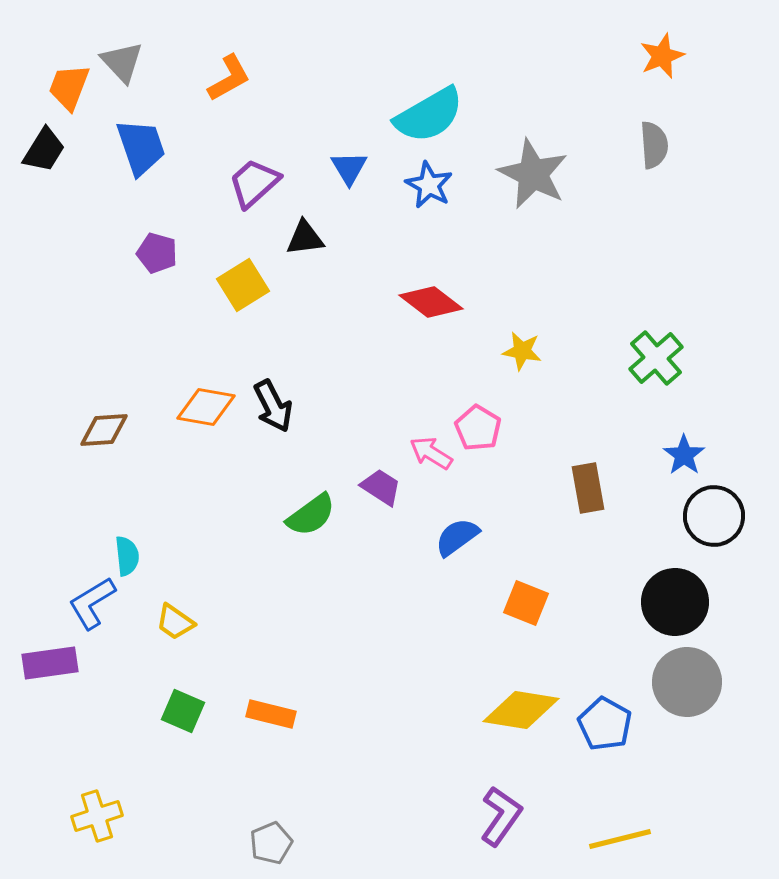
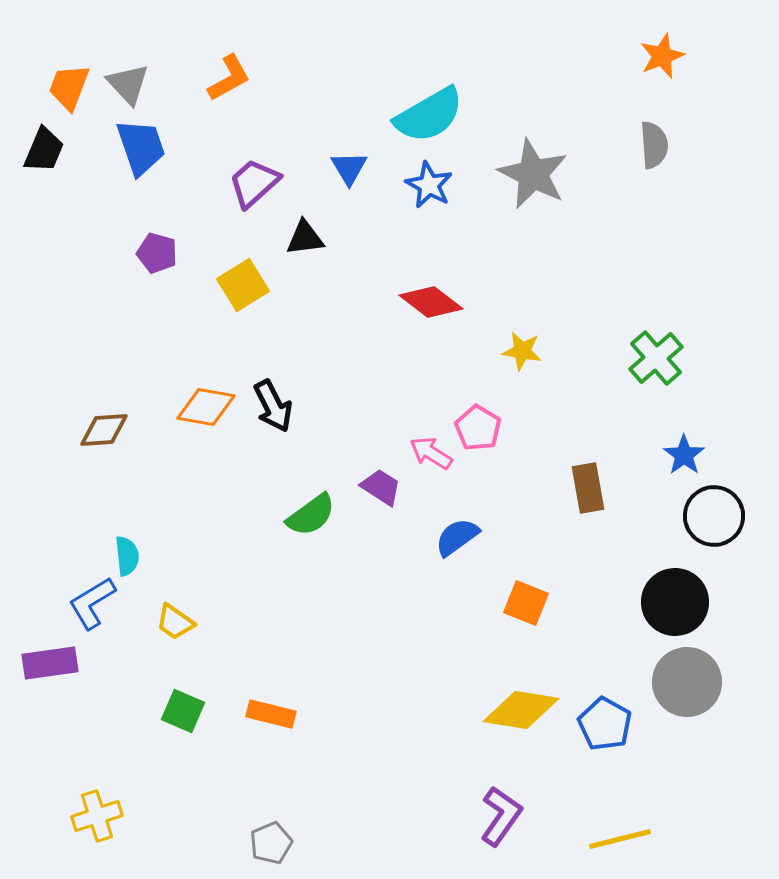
gray triangle at (122, 62): moved 6 px right, 22 px down
black trapezoid at (44, 150): rotated 9 degrees counterclockwise
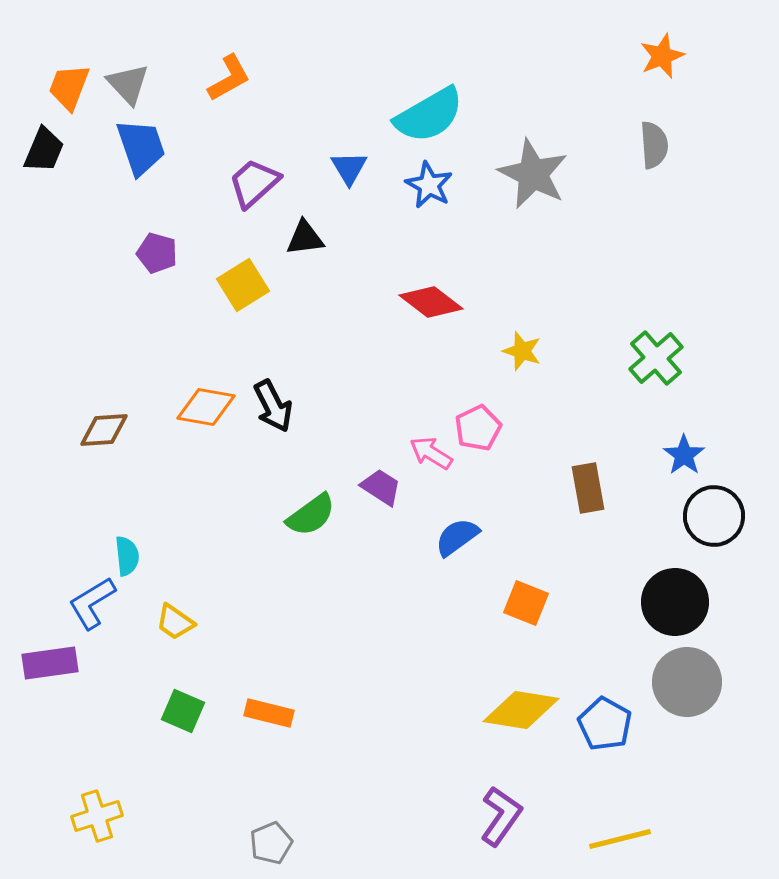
yellow star at (522, 351): rotated 9 degrees clockwise
pink pentagon at (478, 428): rotated 15 degrees clockwise
orange rectangle at (271, 714): moved 2 px left, 1 px up
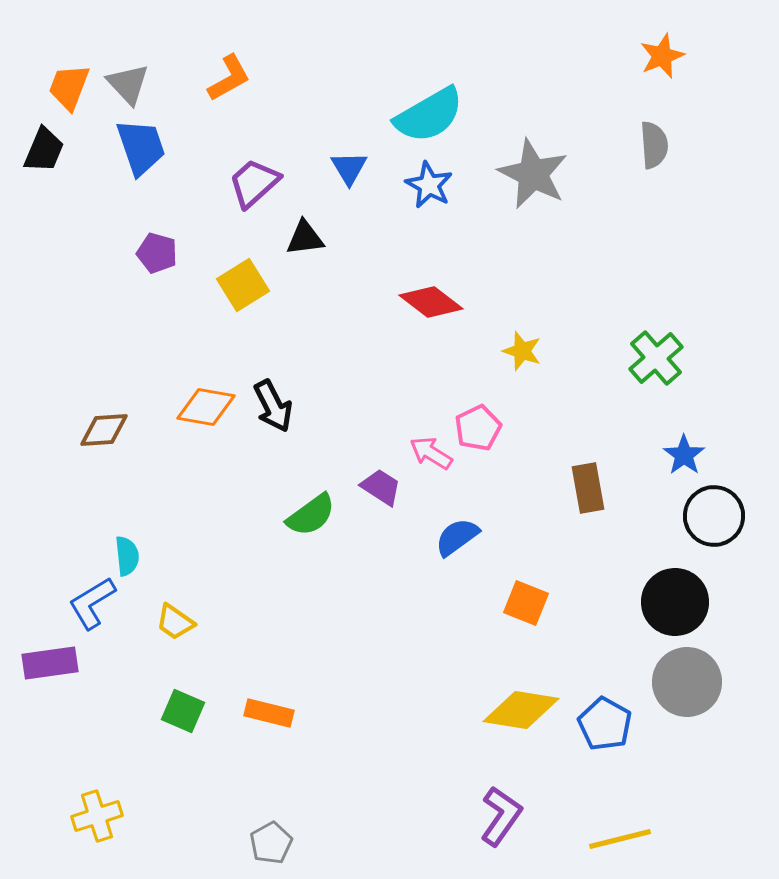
gray pentagon at (271, 843): rotated 6 degrees counterclockwise
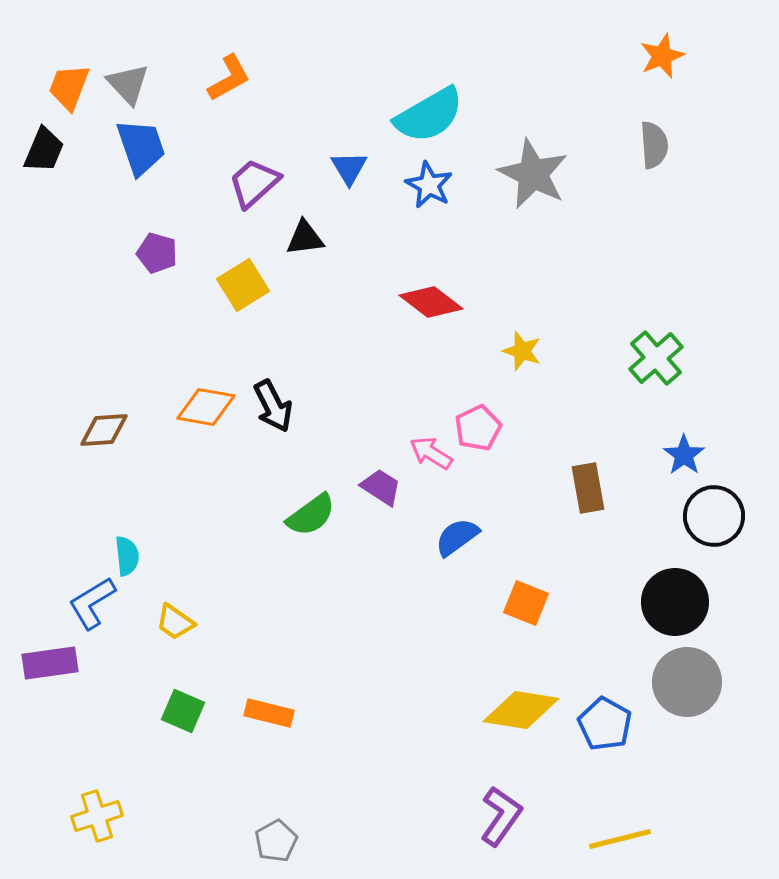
gray pentagon at (271, 843): moved 5 px right, 2 px up
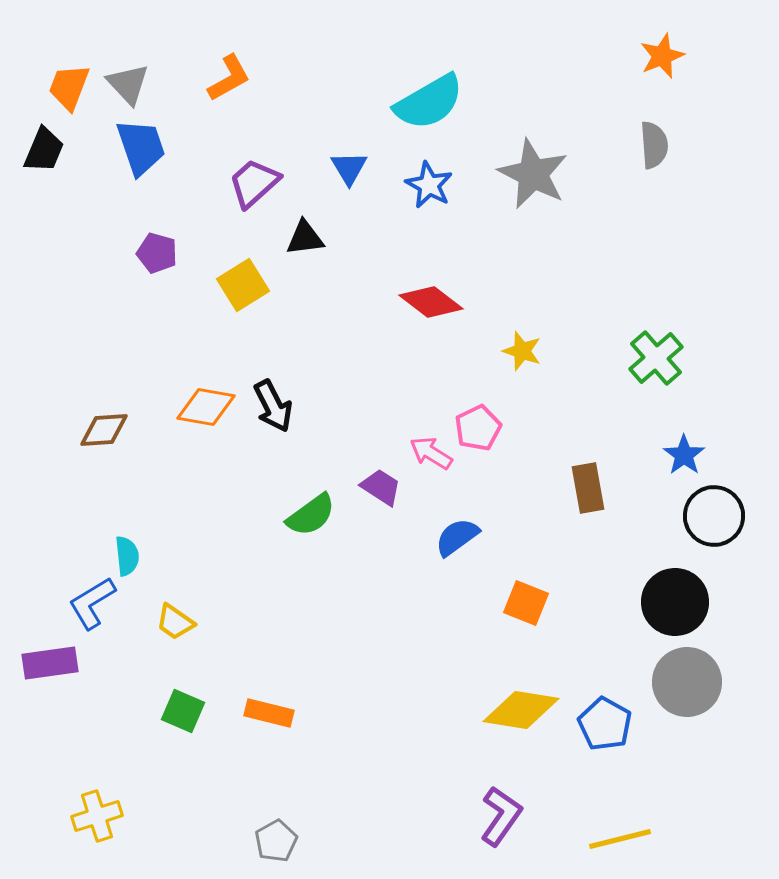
cyan semicircle at (429, 115): moved 13 px up
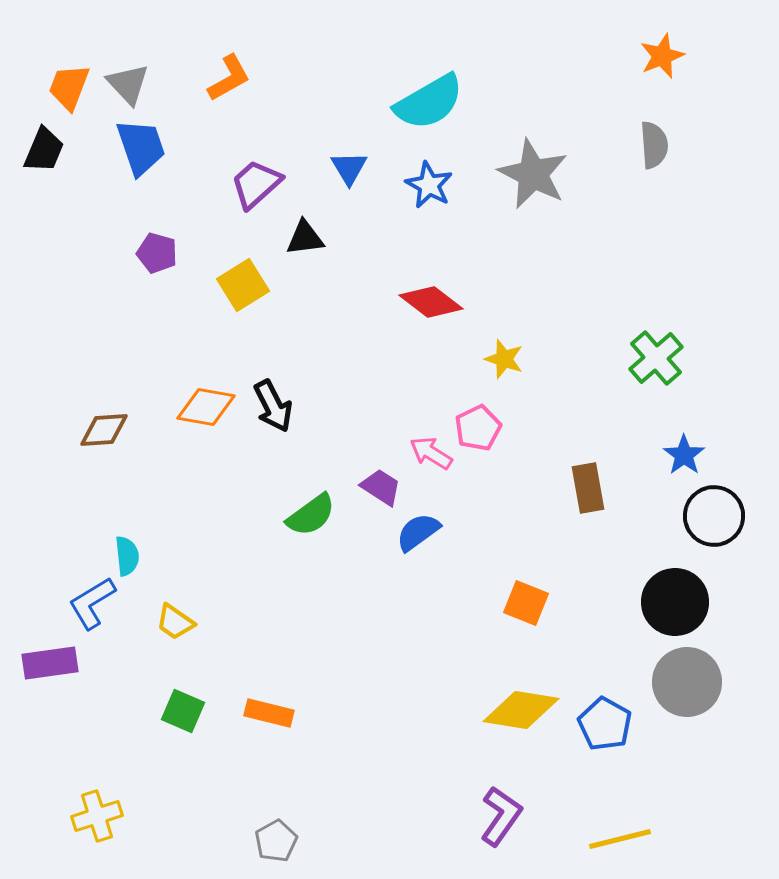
purple trapezoid at (254, 183): moved 2 px right, 1 px down
yellow star at (522, 351): moved 18 px left, 8 px down
blue semicircle at (457, 537): moved 39 px left, 5 px up
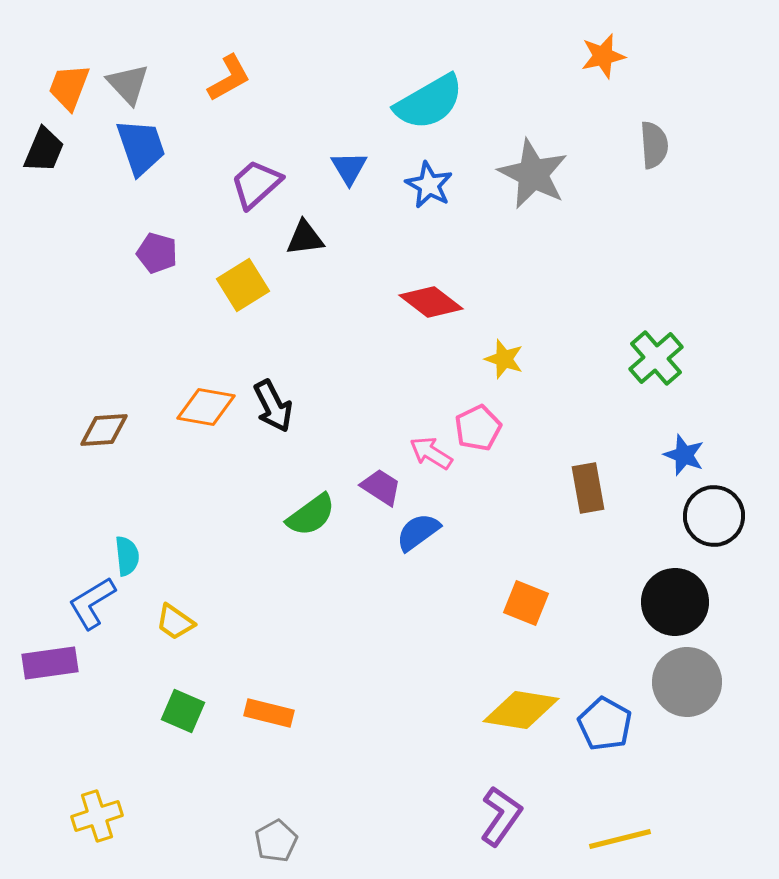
orange star at (662, 56): moved 59 px left; rotated 9 degrees clockwise
blue star at (684, 455): rotated 15 degrees counterclockwise
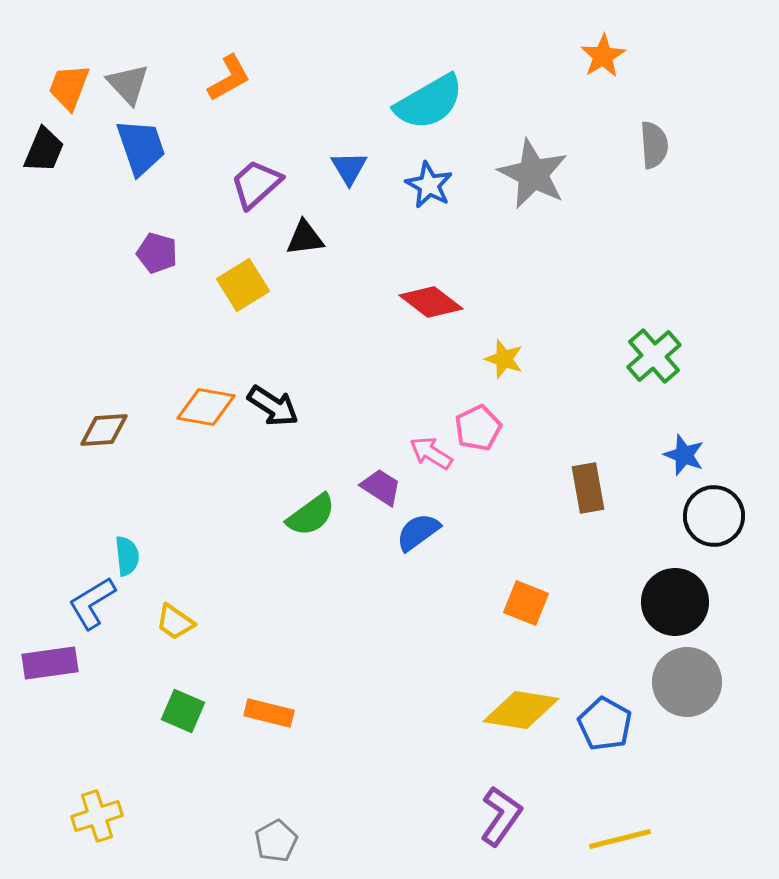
orange star at (603, 56): rotated 18 degrees counterclockwise
green cross at (656, 358): moved 2 px left, 2 px up
black arrow at (273, 406): rotated 30 degrees counterclockwise
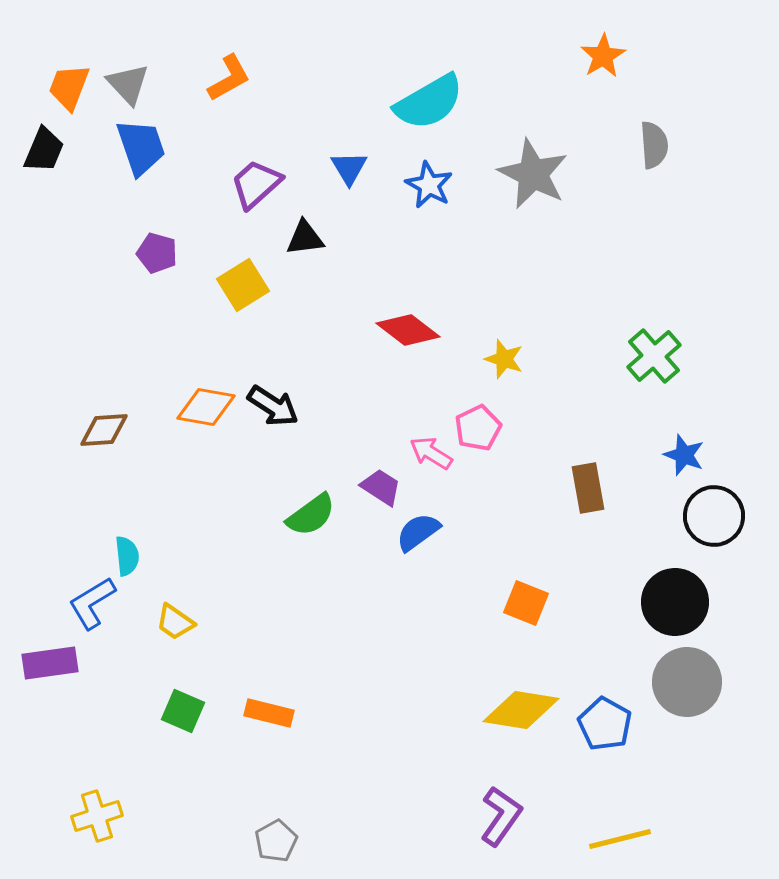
red diamond at (431, 302): moved 23 px left, 28 px down
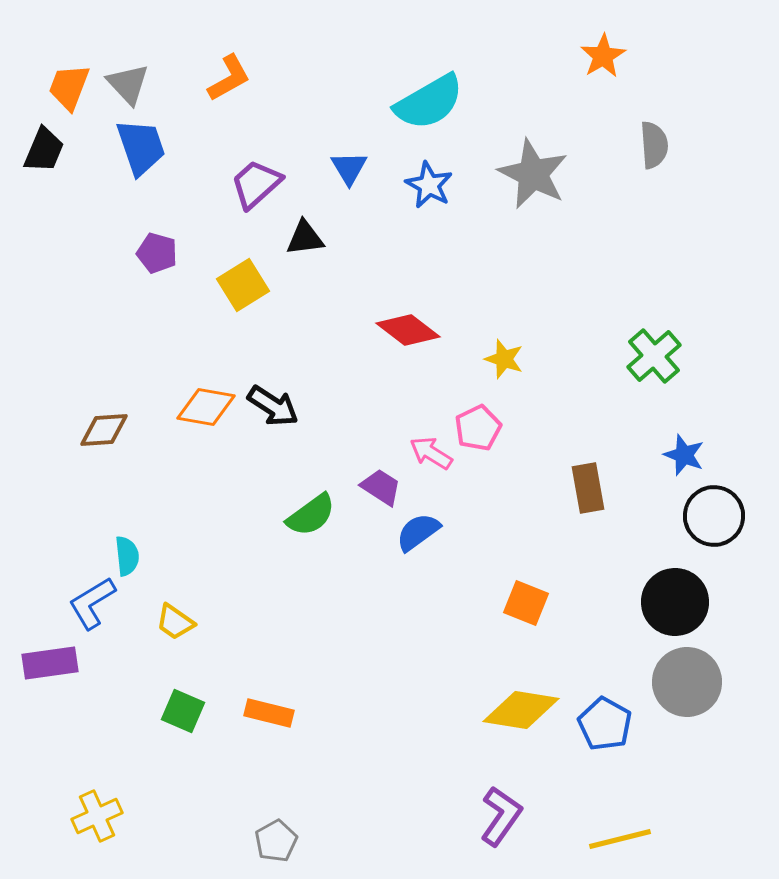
yellow cross at (97, 816): rotated 6 degrees counterclockwise
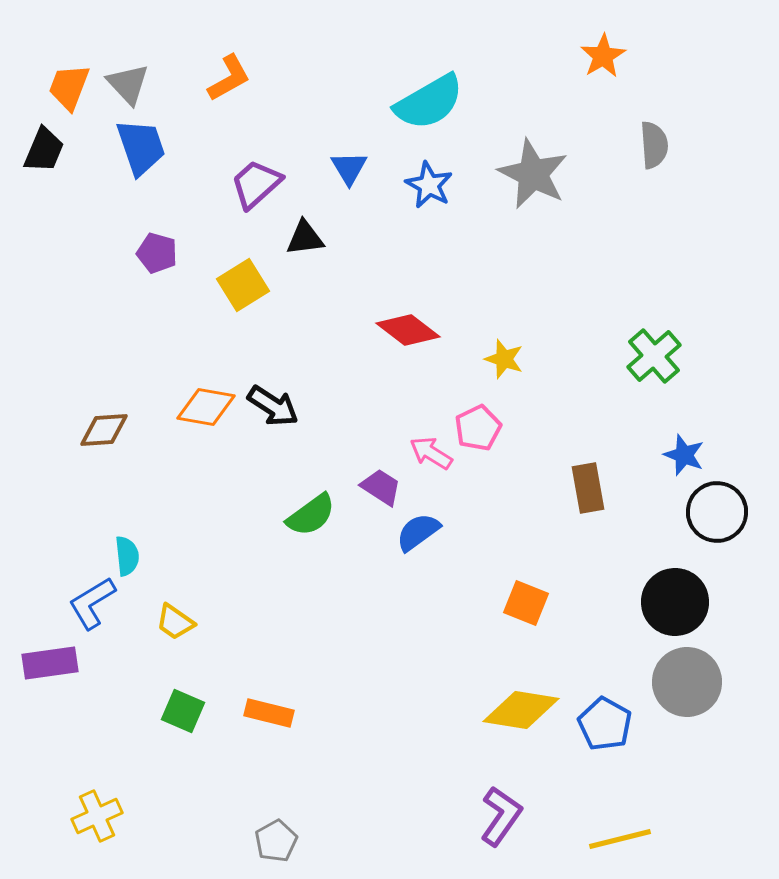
black circle at (714, 516): moved 3 px right, 4 px up
